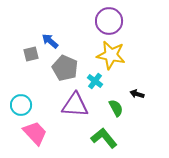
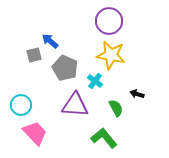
gray square: moved 3 px right, 1 px down
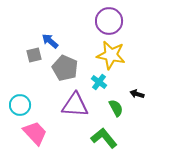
cyan cross: moved 4 px right, 1 px down
cyan circle: moved 1 px left
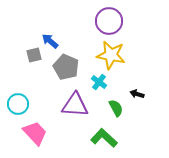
gray pentagon: moved 1 px right, 1 px up
cyan circle: moved 2 px left, 1 px up
green L-shape: rotated 8 degrees counterclockwise
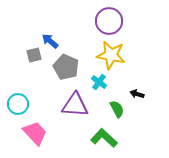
green semicircle: moved 1 px right, 1 px down
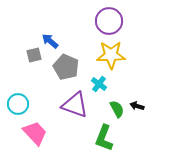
yellow star: rotated 12 degrees counterclockwise
cyan cross: moved 2 px down
black arrow: moved 12 px down
purple triangle: rotated 16 degrees clockwise
green L-shape: rotated 112 degrees counterclockwise
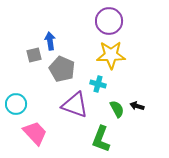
blue arrow: rotated 42 degrees clockwise
gray pentagon: moved 4 px left, 2 px down
cyan cross: moved 1 px left; rotated 21 degrees counterclockwise
cyan circle: moved 2 px left
green L-shape: moved 3 px left, 1 px down
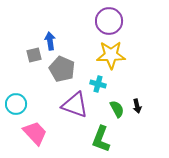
black arrow: rotated 120 degrees counterclockwise
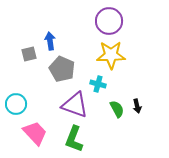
gray square: moved 5 px left, 1 px up
green L-shape: moved 27 px left
